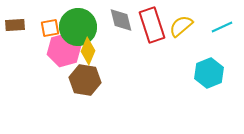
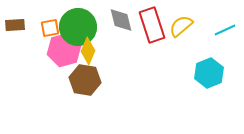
cyan line: moved 3 px right, 3 px down
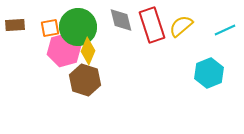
brown hexagon: rotated 8 degrees clockwise
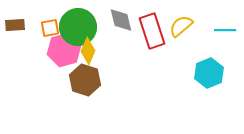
red rectangle: moved 6 px down
cyan line: rotated 25 degrees clockwise
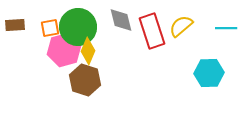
cyan line: moved 1 px right, 2 px up
cyan hexagon: rotated 20 degrees clockwise
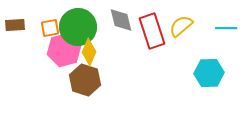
yellow diamond: moved 1 px right, 1 px down
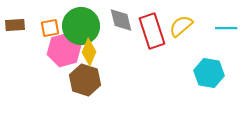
green circle: moved 3 px right, 1 px up
cyan hexagon: rotated 12 degrees clockwise
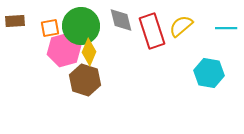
brown rectangle: moved 4 px up
